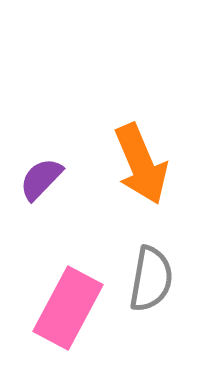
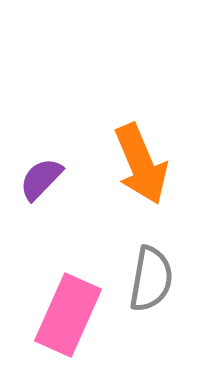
pink rectangle: moved 7 px down; rotated 4 degrees counterclockwise
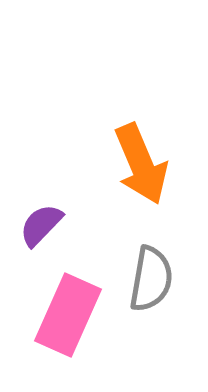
purple semicircle: moved 46 px down
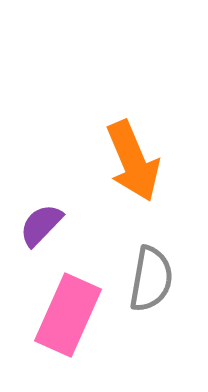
orange arrow: moved 8 px left, 3 px up
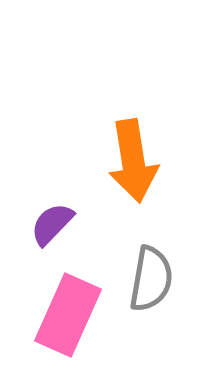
orange arrow: rotated 14 degrees clockwise
purple semicircle: moved 11 px right, 1 px up
